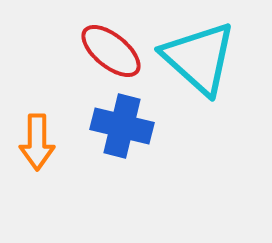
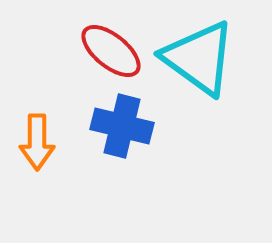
cyan triangle: rotated 6 degrees counterclockwise
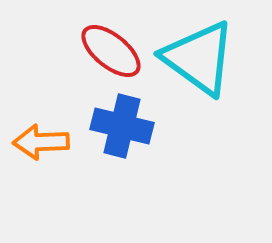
orange arrow: moved 4 px right; rotated 88 degrees clockwise
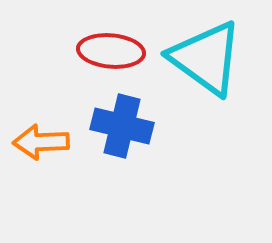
red ellipse: rotated 34 degrees counterclockwise
cyan triangle: moved 7 px right
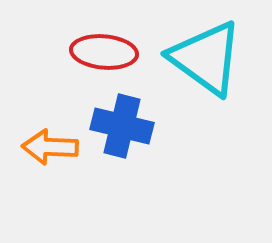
red ellipse: moved 7 px left, 1 px down
orange arrow: moved 9 px right, 5 px down; rotated 4 degrees clockwise
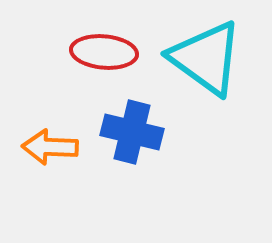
blue cross: moved 10 px right, 6 px down
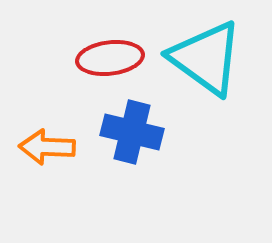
red ellipse: moved 6 px right, 6 px down; rotated 12 degrees counterclockwise
orange arrow: moved 3 px left
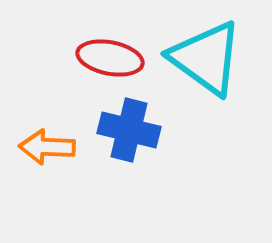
red ellipse: rotated 18 degrees clockwise
blue cross: moved 3 px left, 2 px up
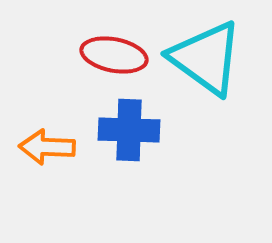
red ellipse: moved 4 px right, 3 px up
blue cross: rotated 12 degrees counterclockwise
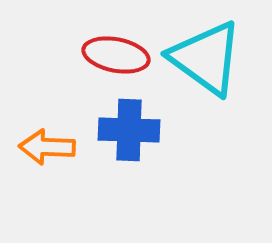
red ellipse: moved 2 px right
